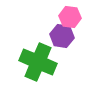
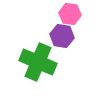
pink hexagon: moved 3 px up
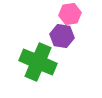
pink hexagon: rotated 15 degrees counterclockwise
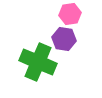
purple hexagon: moved 2 px right, 3 px down
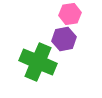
purple hexagon: rotated 20 degrees counterclockwise
